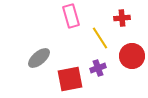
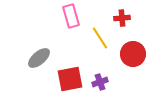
red circle: moved 1 px right, 2 px up
purple cross: moved 2 px right, 14 px down
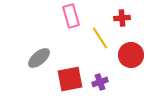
red circle: moved 2 px left, 1 px down
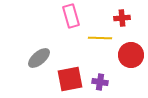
yellow line: rotated 55 degrees counterclockwise
purple cross: rotated 28 degrees clockwise
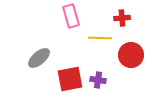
purple cross: moved 2 px left, 2 px up
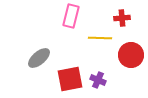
pink rectangle: rotated 30 degrees clockwise
purple cross: rotated 14 degrees clockwise
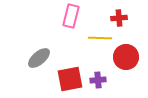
red cross: moved 3 px left
red circle: moved 5 px left, 2 px down
purple cross: rotated 28 degrees counterclockwise
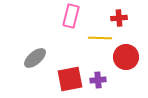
gray ellipse: moved 4 px left
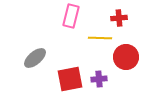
purple cross: moved 1 px right, 1 px up
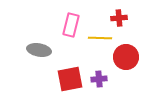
pink rectangle: moved 9 px down
gray ellipse: moved 4 px right, 8 px up; rotated 50 degrees clockwise
